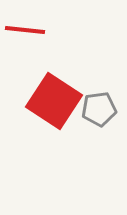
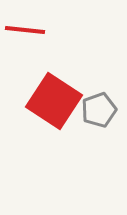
gray pentagon: moved 1 px down; rotated 12 degrees counterclockwise
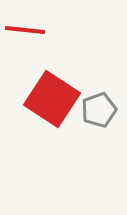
red square: moved 2 px left, 2 px up
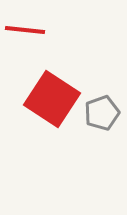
gray pentagon: moved 3 px right, 3 px down
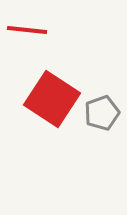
red line: moved 2 px right
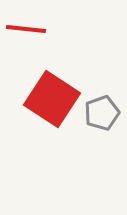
red line: moved 1 px left, 1 px up
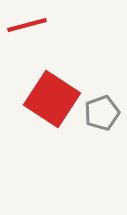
red line: moved 1 px right, 4 px up; rotated 21 degrees counterclockwise
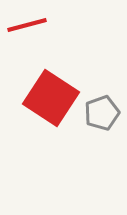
red square: moved 1 px left, 1 px up
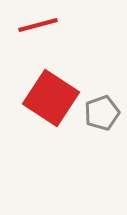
red line: moved 11 px right
